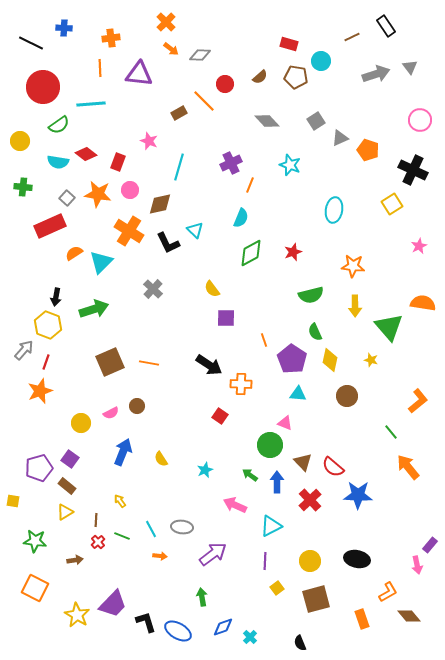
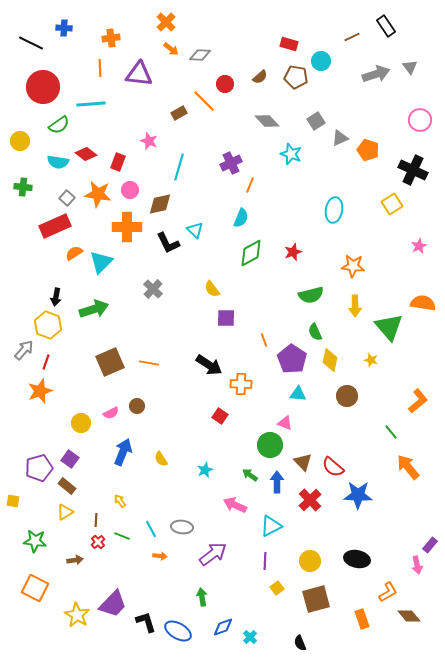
cyan star at (290, 165): moved 1 px right, 11 px up
red rectangle at (50, 226): moved 5 px right
orange cross at (129, 231): moved 2 px left, 4 px up; rotated 32 degrees counterclockwise
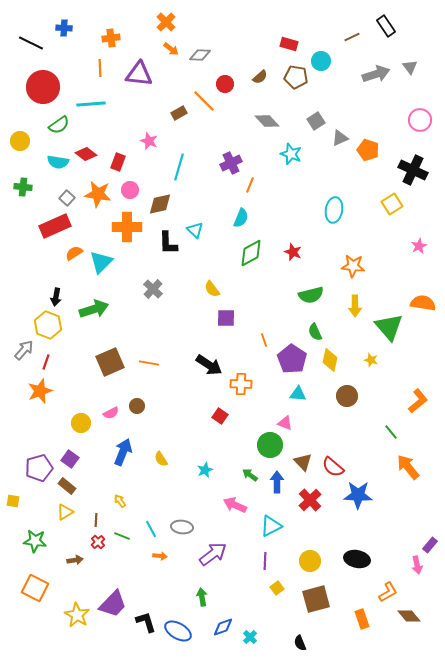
black L-shape at (168, 243): rotated 25 degrees clockwise
red star at (293, 252): rotated 30 degrees counterclockwise
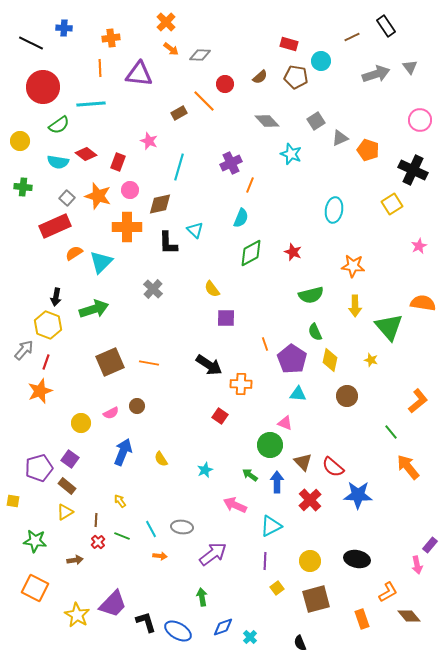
orange star at (98, 194): moved 2 px down; rotated 8 degrees clockwise
orange line at (264, 340): moved 1 px right, 4 px down
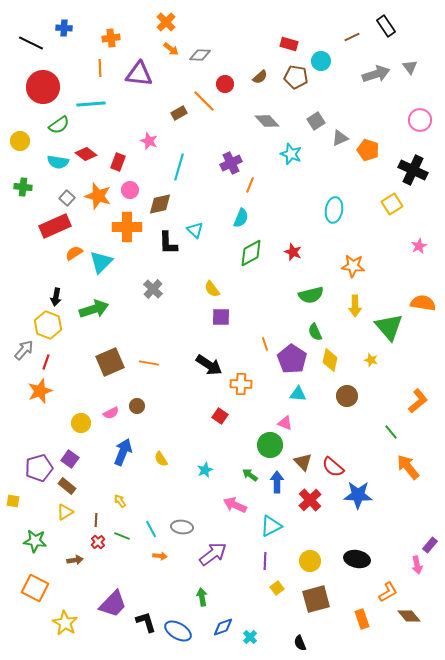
purple square at (226, 318): moved 5 px left, 1 px up
yellow star at (77, 615): moved 12 px left, 8 px down
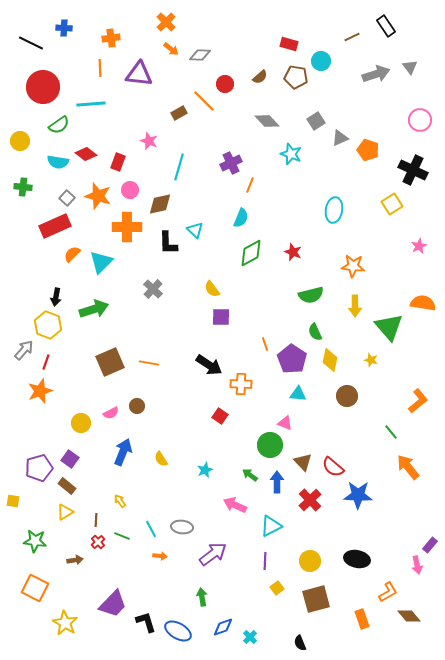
orange semicircle at (74, 253): moved 2 px left, 1 px down; rotated 12 degrees counterclockwise
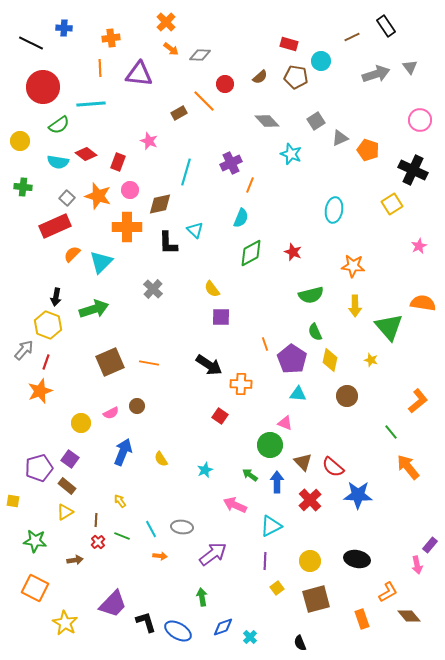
cyan line at (179, 167): moved 7 px right, 5 px down
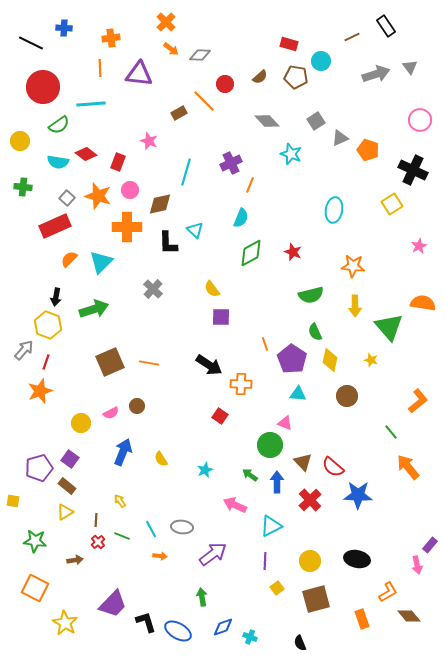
orange semicircle at (72, 254): moved 3 px left, 5 px down
cyan cross at (250, 637): rotated 24 degrees counterclockwise
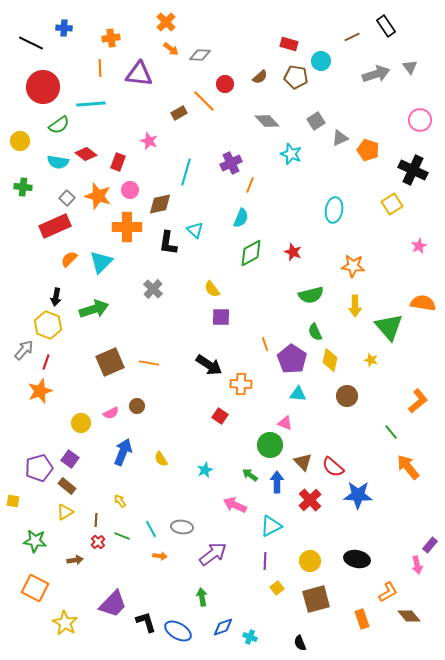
black L-shape at (168, 243): rotated 10 degrees clockwise
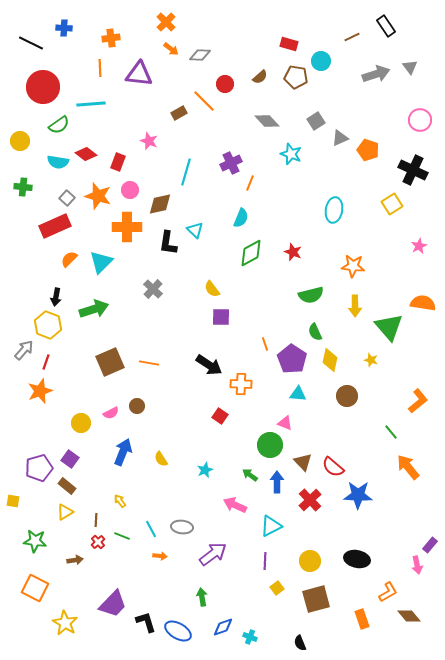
orange line at (250, 185): moved 2 px up
